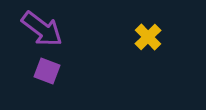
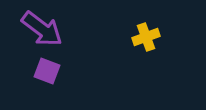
yellow cross: moved 2 px left; rotated 24 degrees clockwise
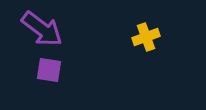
purple square: moved 2 px right, 1 px up; rotated 12 degrees counterclockwise
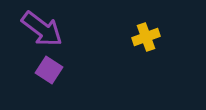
purple square: rotated 24 degrees clockwise
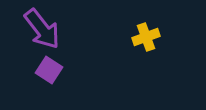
purple arrow: rotated 15 degrees clockwise
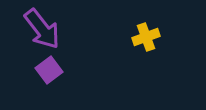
purple square: rotated 20 degrees clockwise
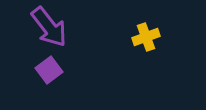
purple arrow: moved 7 px right, 2 px up
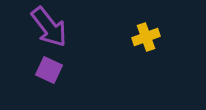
purple square: rotated 28 degrees counterclockwise
